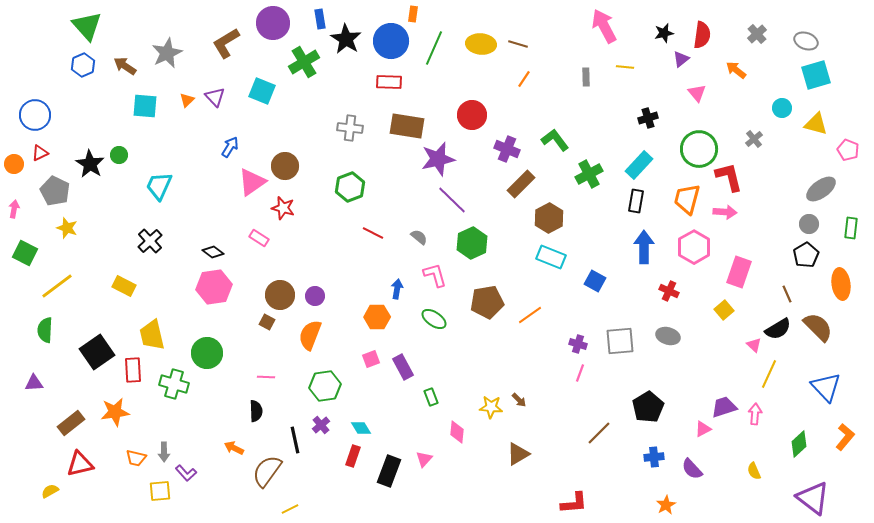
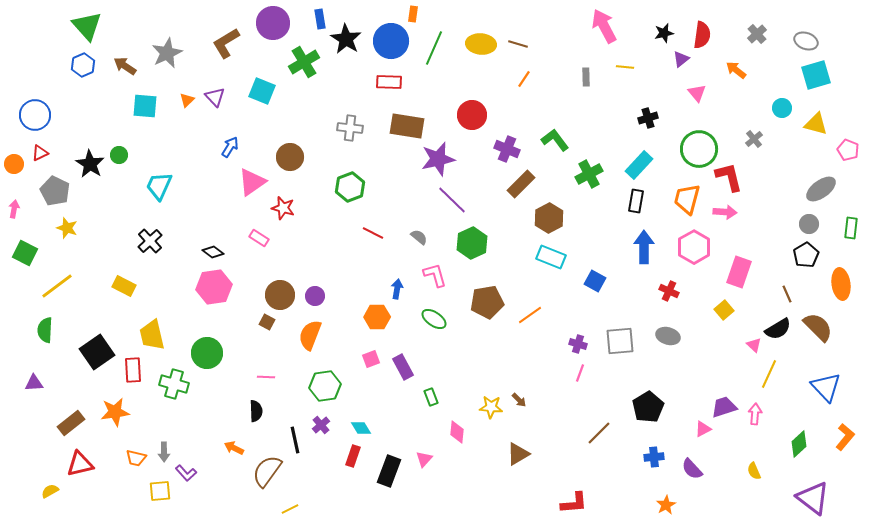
brown circle at (285, 166): moved 5 px right, 9 px up
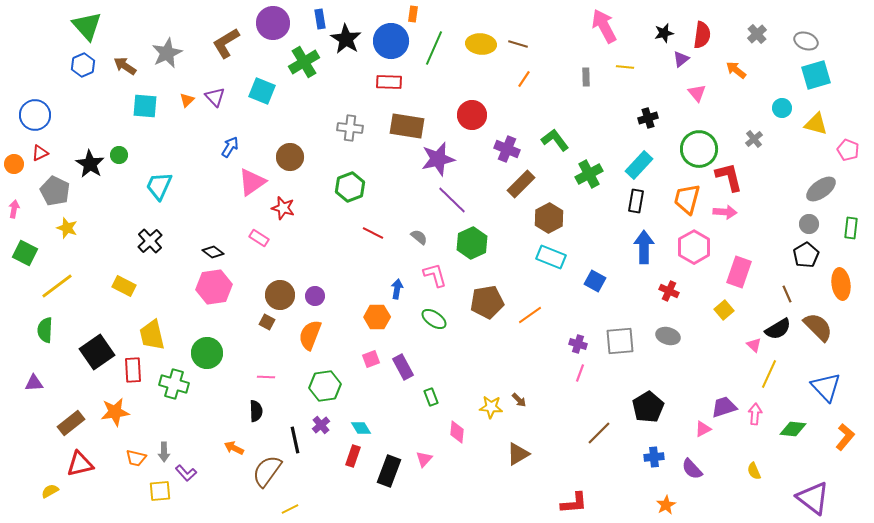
green diamond at (799, 444): moved 6 px left, 15 px up; rotated 48 degrees clockwise
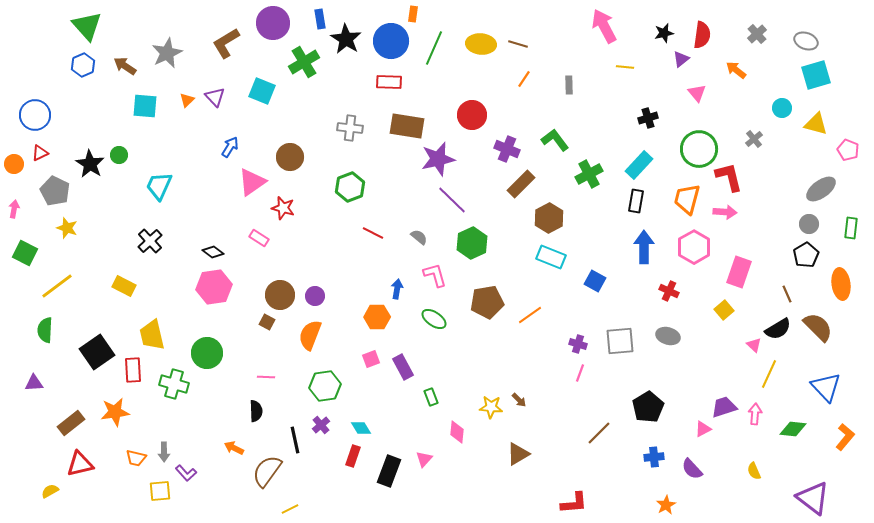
gray rectangle at (586, 77): moved 17 px left, 8 px down
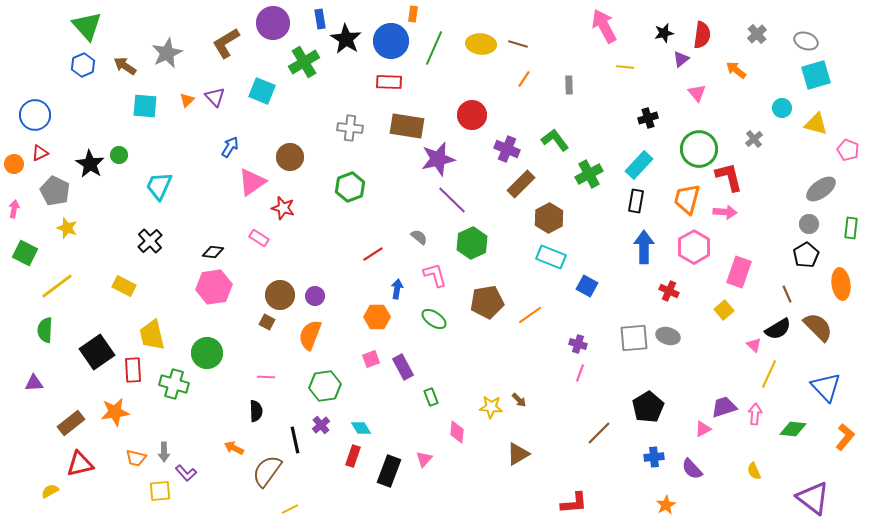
red line at (373, 233): moved 21 px down; rotated 60 degrees counterclockwise
black diamond at (213, 252): rotated 30 degrees counterclockwise
blue square at (595, 281): moved 8 px left, 5 px down
gray square at (620, 341): moved 14 px right, 3 px up
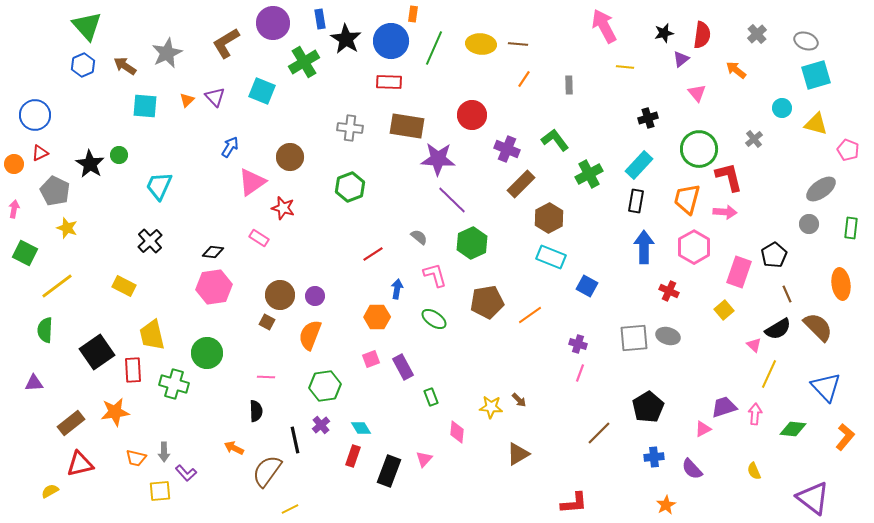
brown line at (518, 44): rotated 12 degrees counterclockwise
purple star at (438, 159): rotated 16 degrees clockwise
black pentagon at (806, 255): moved 32 px left
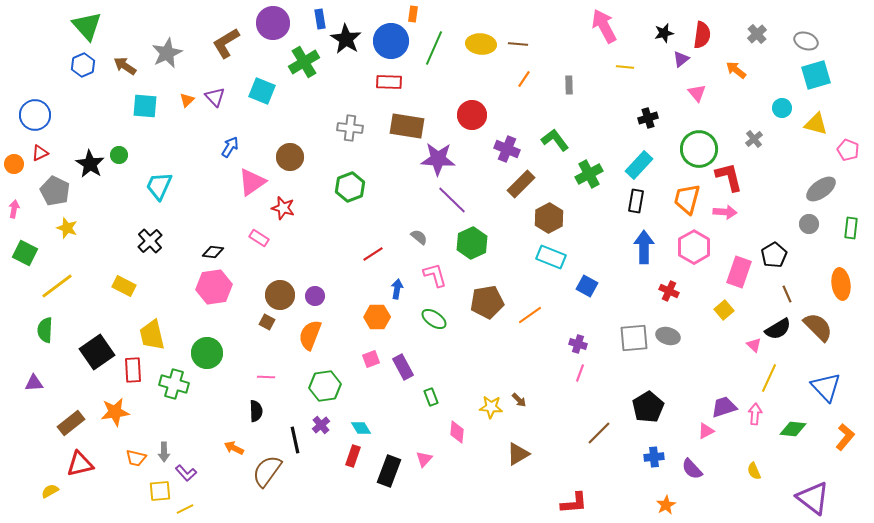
yellow line at (769, 374): moved 4 px down
pink triangle at (703, 429): moved 3 px right, 2 px down
yellow line at (290, 509): moved 105 px left
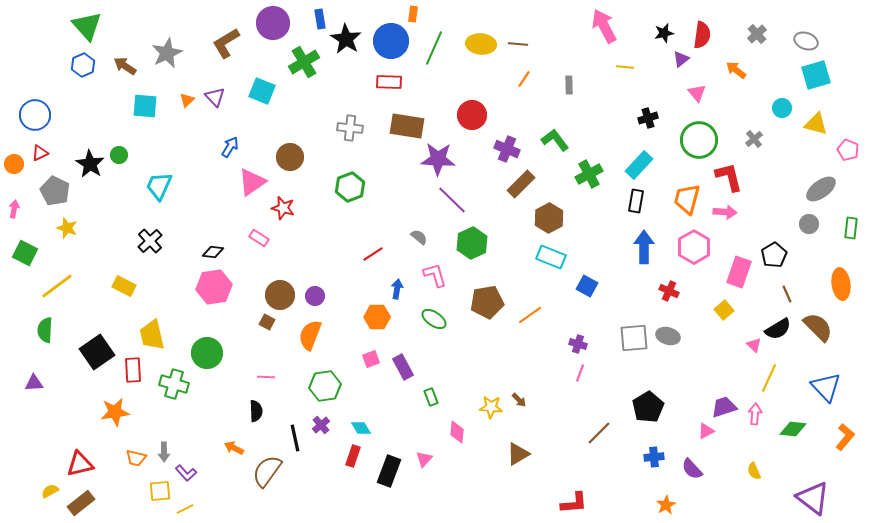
green circle at (699, 149): moved 9 px up
brown rectangle at (71, 423): moved 10 px right, 80 px down
black line at (295, 440): moved 2 px up
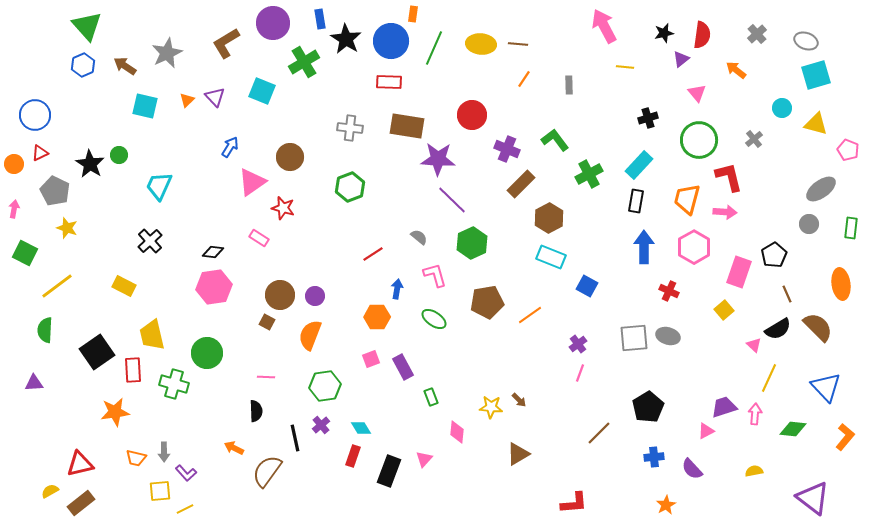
cyan square at (145, 106): rotated 8 degrees clockwise
purple cross at (578, 344): rotated 36 degrees clockwise
yellow semicircle at (754, 471): rotated 102 degrees clockwise
